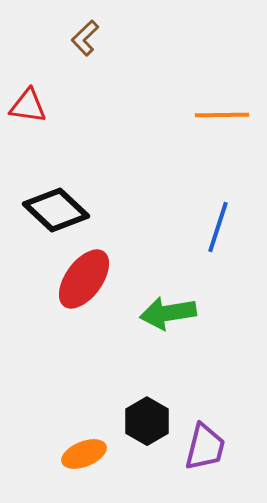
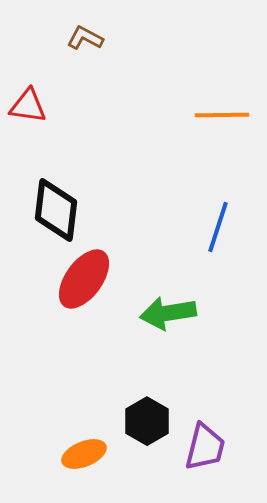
brown L-shape: rotated 72 degrees clockwise
black diamond: rotated 54 degrees clockwise
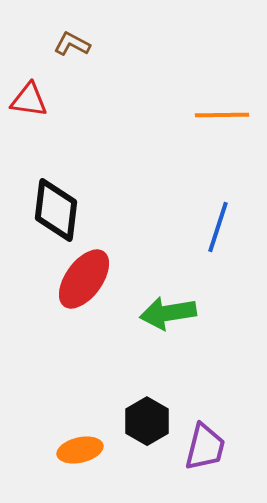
brown L-shape: moved 13 px left, 6 px down
red triangle: moved 1 px right, 6 px up
orange ellipse: moved 4 px left, 4 px up; rotated 9 degrees clockwise
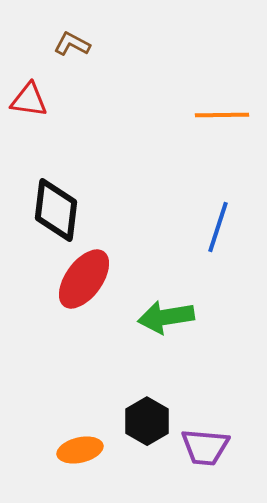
green arrow: moved 2 px left, 4 px down
purple trapezoid: rotated 81 degrees clockwise
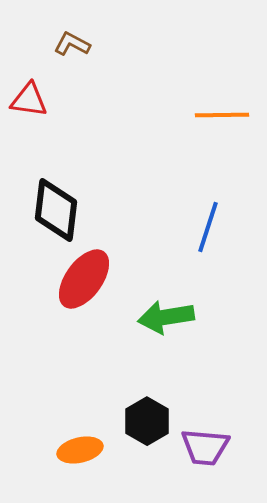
blue line: moved 10 px left
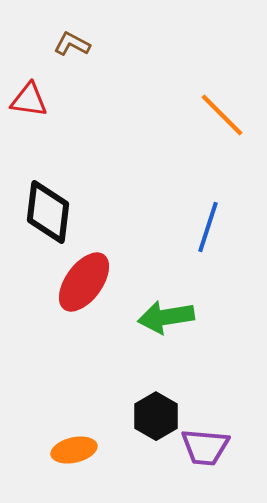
orange line: rotated 46 degrees clockwise
black diamond: moved 8 px left, 2 px down
red ellipse: moved 3 px down
black hexagon: moved 9 px right, 5 px up
orange ellipse: moved 6 px left
